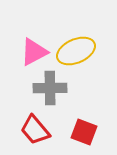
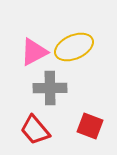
yellow ellipse: moved 2 px left, 4 px up
red square: moved 6 px right, 6 px up
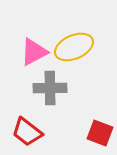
red square: moved 10 px right, 7 px down
red trapezoid: moved 8 px left, 2 px down; rotated 12 degrees counterclockwise
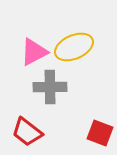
gray cross: moved 1 px up
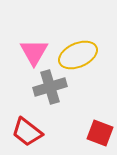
yellow ellipse: moved 4 px right, 8 px down
pink triangle: rotated 32 degrees counterclockwise
gray cross: rotated 16 degrees counterclockwise
